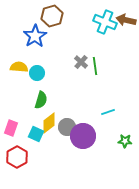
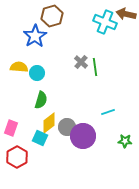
brown arrow: moved 6 px up
green line: moved 1 px down
cyan square: moved 4 px right, 4 px down
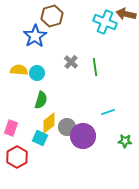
gray cross: moved 10 px left
yellow semicircle: moved 3 px down
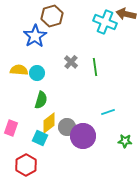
red hexagon: moved 9 px right, 8 px down
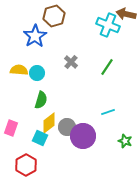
brown hexagon: moved 2 px right
cyan cross: moved 3 px right, 3 px down
green line: moved 12 px right; rotated 42 degrees clockwise
green star: rotated 16 degrees clockwise
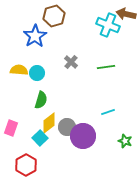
green line: moved 1 px left; rotated 48 degrees clockwise
cyan square: rotated 21 degrees clockwise
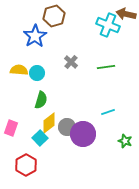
purple circle: moved 2 px up
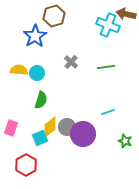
yellow diamond: moved 1 px right, 4 px down
cyan square: rotated 21 degrees clockwise
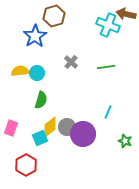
yellow semicircle: moved 1 px right, 1 px down; rotated 12 degrees counterclockwise
cyan line: rotated 48 degrees counterclockwise
